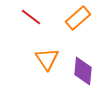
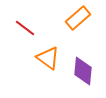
red line: moved 6 px left, 11 px down
orange triangle: moved 1 px right, 1 px up; rotated 20 degrees counterclockwise
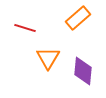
red line: rotated 20 degrees counterclockwise
orange triangle: rotated 25 degrees clockwise
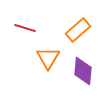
orange rectangle: moved 12 px down
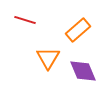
red line: moved 8 px up
purple diamond: rotated 28 degrees counterclockwise
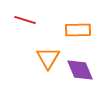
orange rectangle: rotated 40 degrees clockwise
purple diamond: moved 3 px left, 1 px up
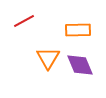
red line: moved 1 px left, 1 px down; rotated 45 degrees counterclockwise
purple diamond: moved 5 px up
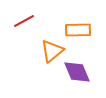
orange triangle: moved 4 px right, 7 px up; rotated 20 degrees clockwise
purple diamond: moved 3 px left, 7 px down
